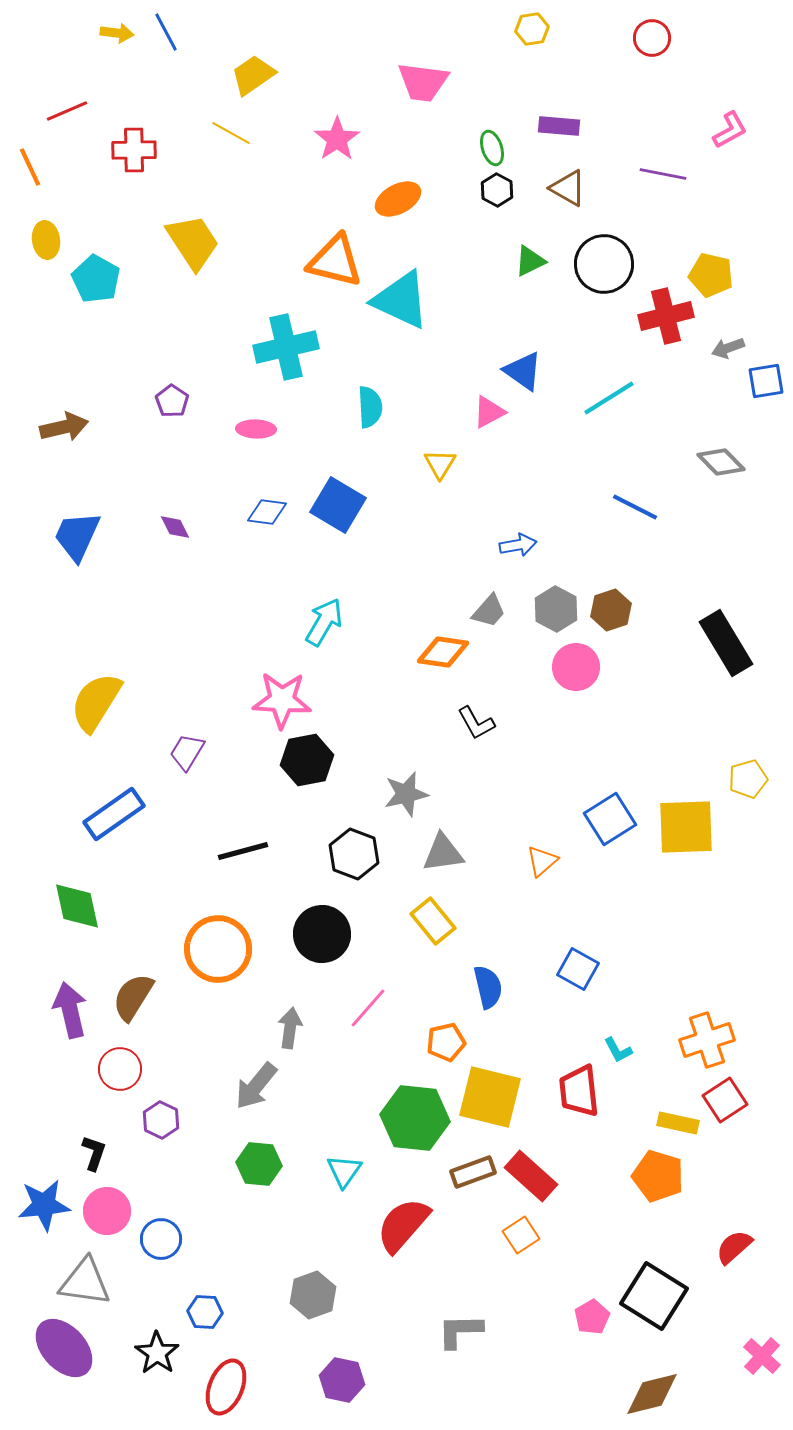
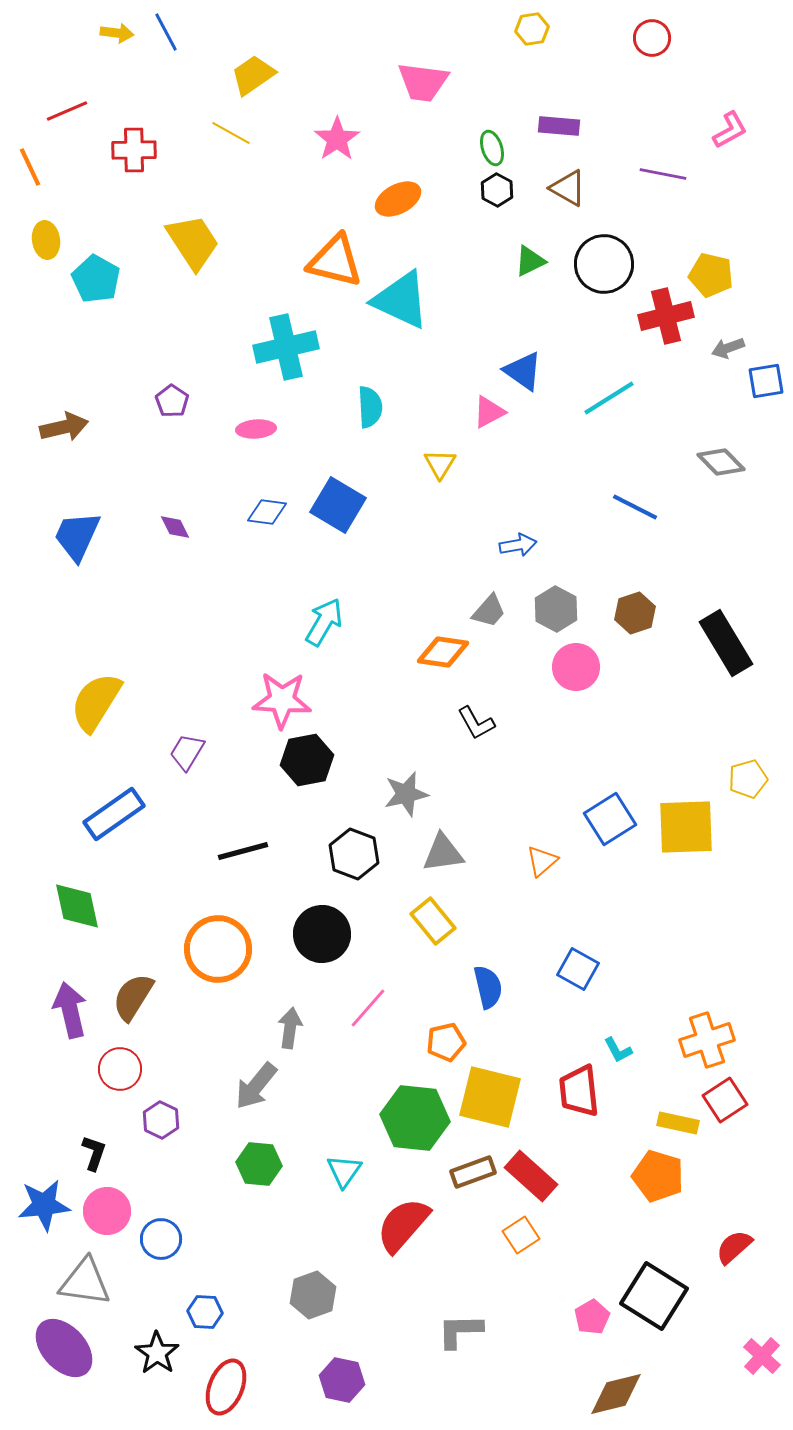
pink ellipse at (256, 429): rotated 6 degrees counterclockwise
brown hexagon at (611, 610): moved 24 px right, 3 px down
brown diamond at (652, 1394): moved 36 px left
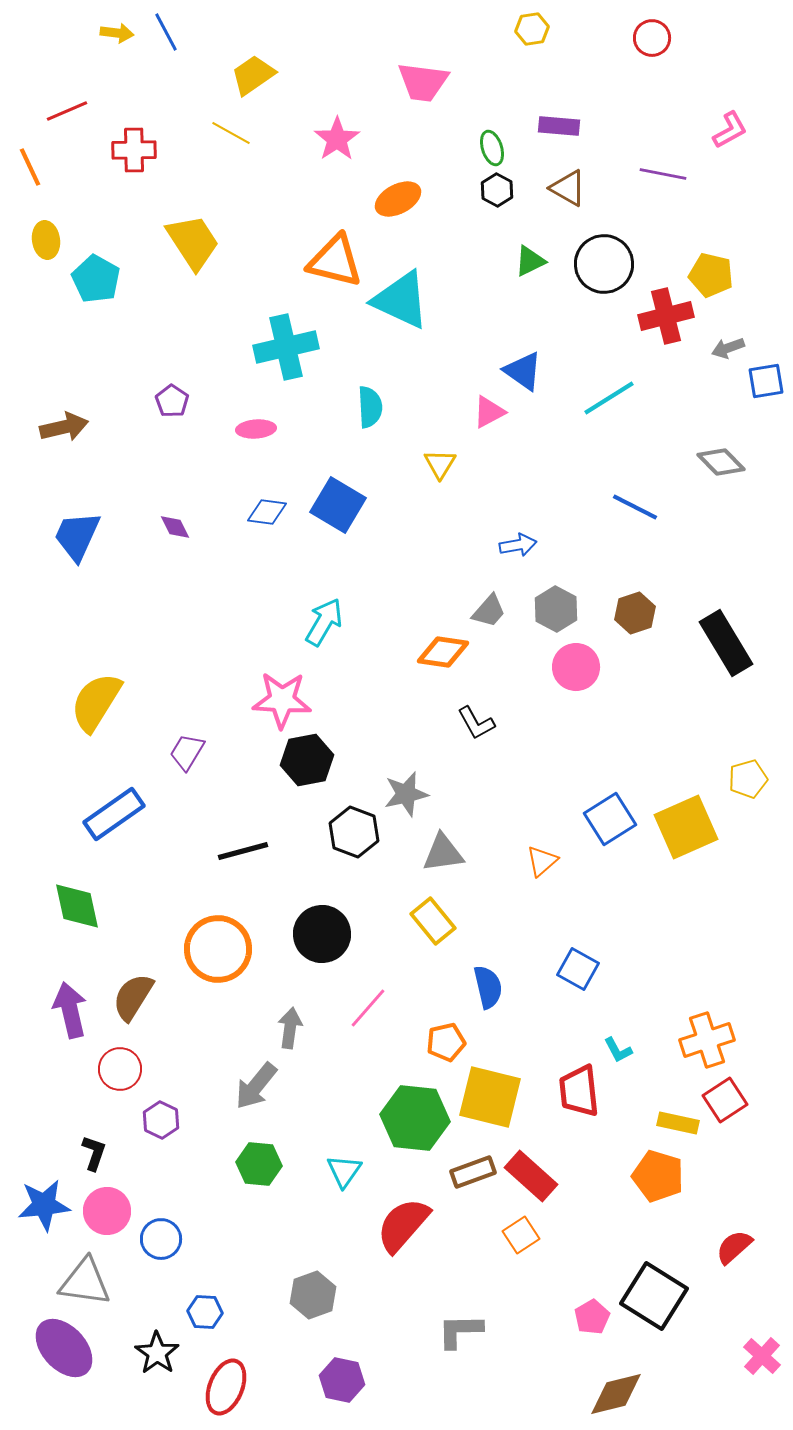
yellow square at (686, 827): rotated 22 degrees counterclockwise
black hexagon at (354, 854): moved 22 px up
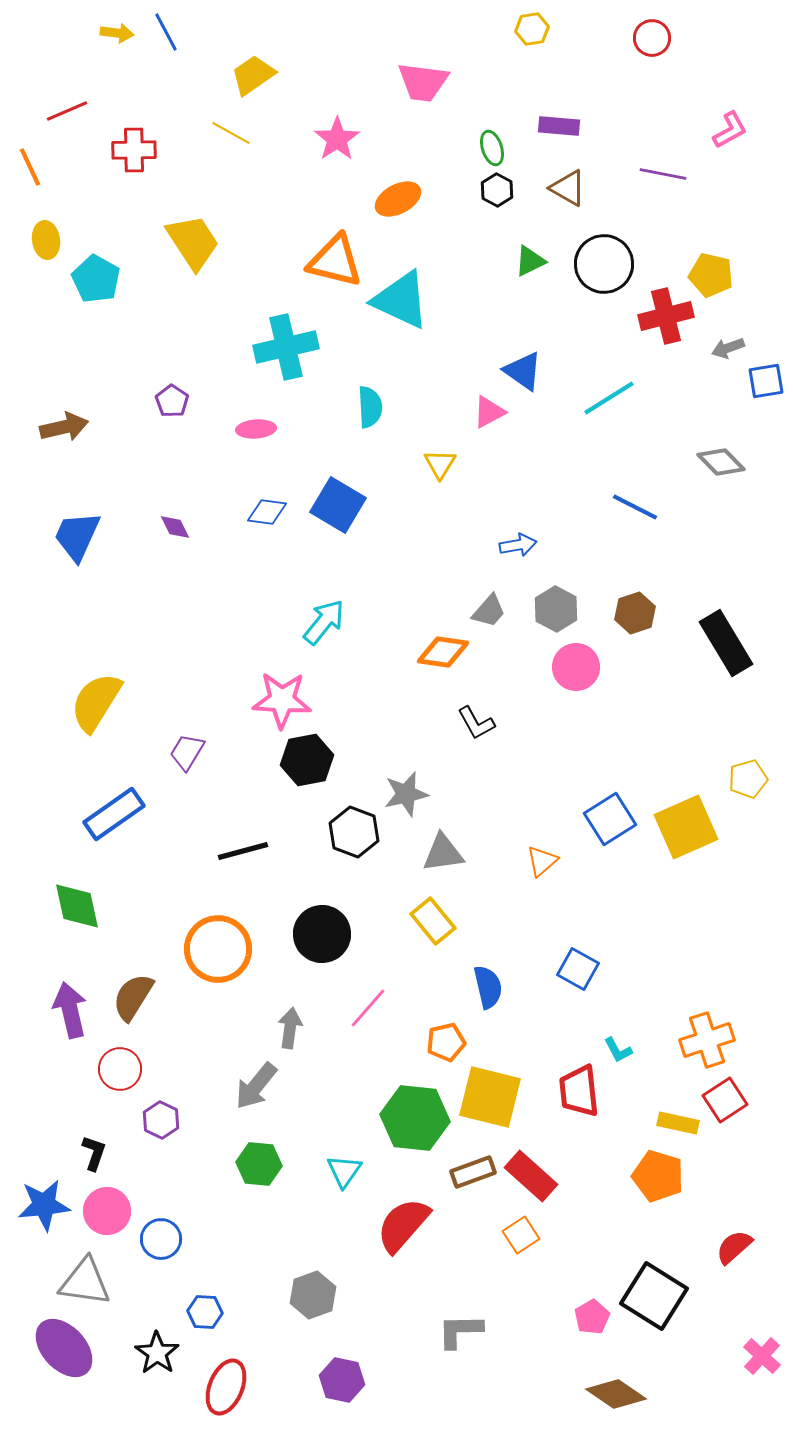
cyan arrow at (324, 622): rotated 9 degrees clockwise
brown diamond at (616, 1394): rotated 48 degrees clockwise
